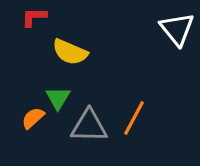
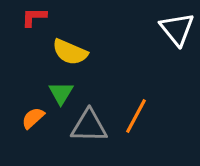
green triangle: moved 3 px right, 5 px up
orange line: moved 2 px right, 2 px up
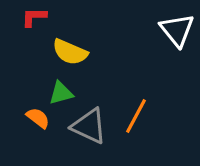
white triangle: moved 1 px down
green triangle: rotated 44 degrees clockwise
orange semicircle: moved 5 px right; rotated 80 degrees clockwise
gray triangle: rotated 24 degrees clockwise
